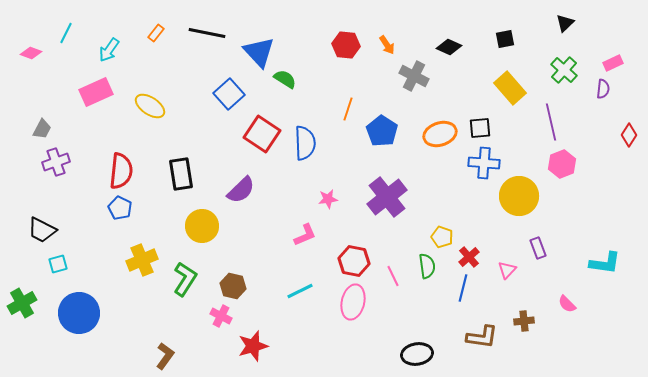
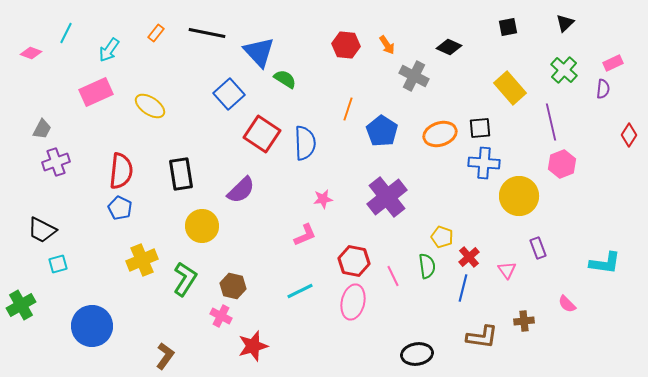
black square at (505, 39): moved 3 px right, 12 px up
pink star at (328, 199): moved 5 px left
pink triangle at (507, 270): rotated 18 degrees counterclockwise
green cross at (22, 303): moved 1 px left, 2 px down
blue circle at (79, 313): moved 13 px right, 13 px down
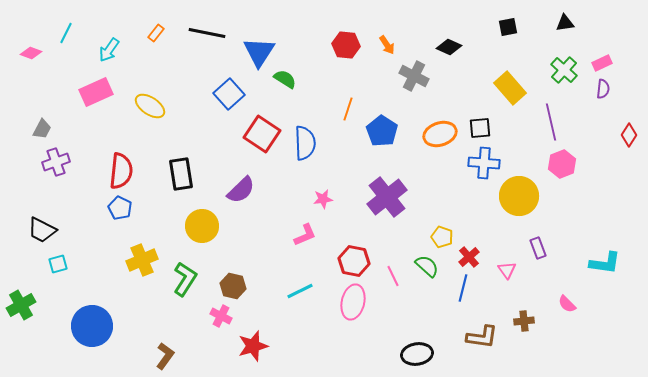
black triangle at (565, 23): rotated 36 degrees clockwise
blue triangle at (259, 52): rotated 16 degrees clockwise
pink rectangle at (613, 63): moved 11 px left
green semicircle at (427, 266): rotated 40 degrees counterclockwise
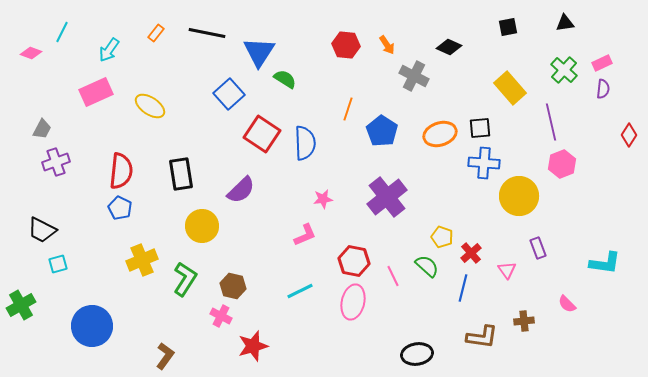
cyan line at (66, 33): moved 4 px left, 1 px up
red cross at (469, 257): moved 2 px right, 4 px up
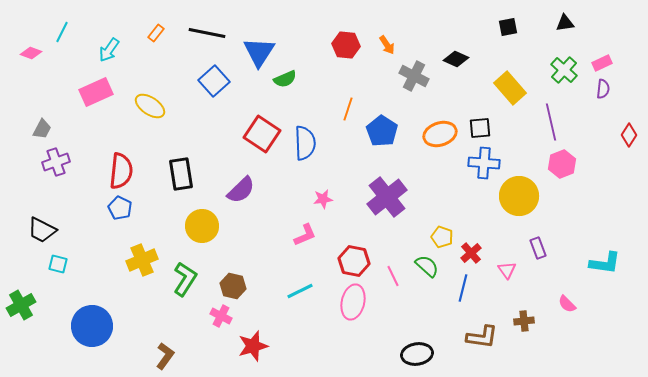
black diamond at (449, 47): moved 7 px right, 12 px down
green semicircle at (285, 79): rotated 125 degrees clockwise
blue square at (229, 94): moved 15 px left, 13 px up
cyan square at (58, 264): rotated 30 degrees clockwise
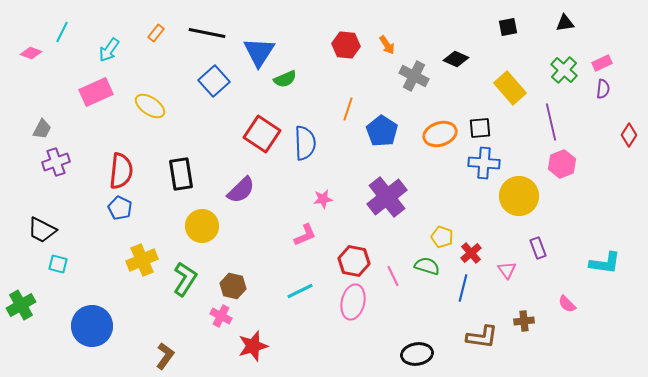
green semicircle at (427, 266): rotated 25 degrees counterclockwise
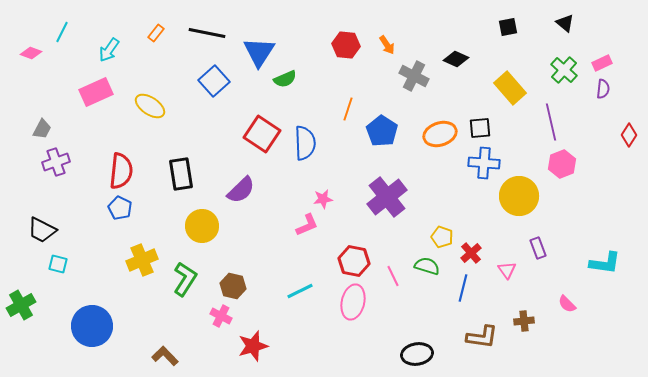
black triangle at (565, 23): rotated 48 degrees clockwise
pink L-shape at (305, 235): moved 2 px right, 10 px up
brown L-shape at (165, 356): rotated 80 degrees counterclockwise
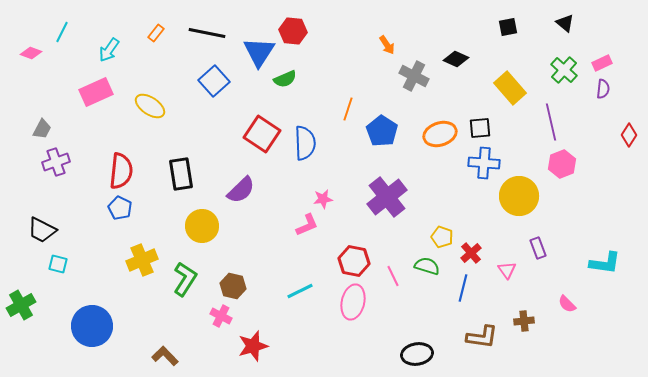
red hexagon at (346, 45): moved 53 px left, 14 px up
